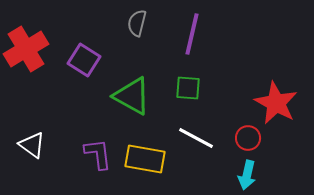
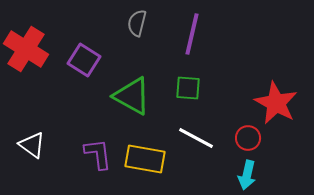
red cross: rotated 27 degrees counterclockwise
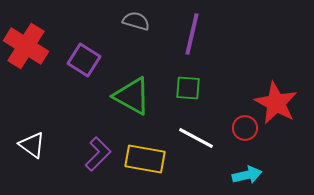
gray semicircle: moved 1 px left, 2 px up; rotated 92 degrees clockwise
red cross: moved 3 px up
red circle: moved 3 px left, 10 px up
purple L-shape: rotated 52 degrees clockwise
cyan arrow: rotated 116 degrees counterclockwise
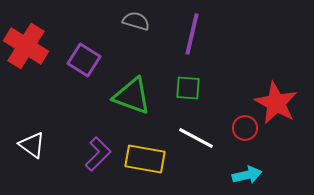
green triangle: rotated 9 degrees counterclockwise
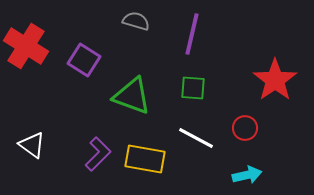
green square: moved 5 px right
red star: moved 1 px left, 23 px up; rotated 9 degrees clockwise
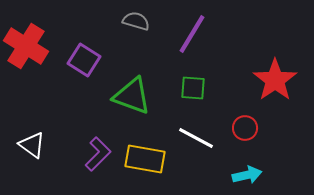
purple line: rotated 18 degrees clockwise
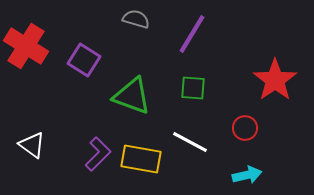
gray semicircle: moved 2 px up
white line: moved 6 px left, 4 px down
yellow rectangle: moved 4 px left
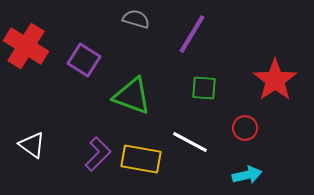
green square: moved 11 px right
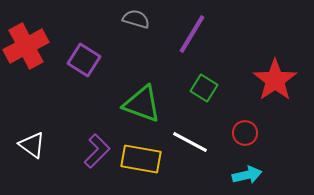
red cross: rotated 30 degrees clockwise
green square: rotated 28 degrees clockwise
green triangle: moved 10 px right, 8 px down
red circle: moved 5 px down
purple L-shape: moved 1 px left, 3 px up
